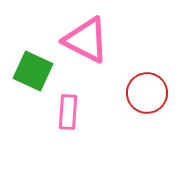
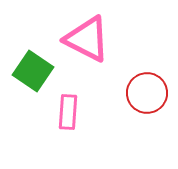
pink triangle: moved 1 px right, 1 px up
green square: rotated 9 degrees clockwise
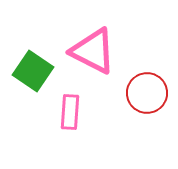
pink triangle: moved 6 px right, 12 px down
pink rectangle: moved 2 px right
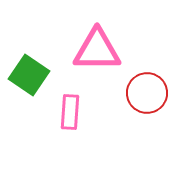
pink triangle: moved 4 px right, 1 px up; rotated 27 degrees counterclockwise
green square: moved 4 px left, 4 px down
